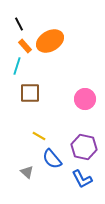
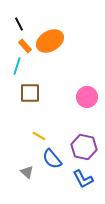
pink circle: moved 2 px right, 2 px up
blue L-shape: moved 1 px right
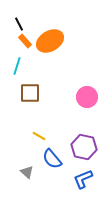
orange rectangle: moved 5 px up
blue L-shape: rotated 95 degrees clockwise
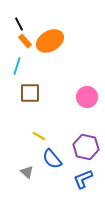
purple hexagon: moved 2 px right
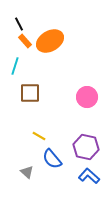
cyan line: moved 2 px left
blue L-shape: moved 6 px right, 3 px up; rotated 65 degrees clockwise
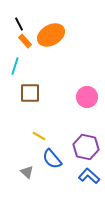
orange ellipse: moved 1 px right, 6 px up
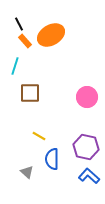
blue semicircle: rotated 40 degrees clockwise
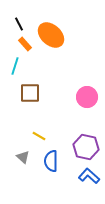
orange ellipse: rotated 72 degrees clockwise
orange rectangle: moved 3 px down
blue semicircle: moved 1 px left, 2 px down
gray triangle: moved 4 px left, 15 px up
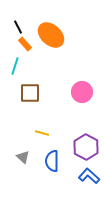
black line: moved 1 px left, 3 px down
pink circle: moved 5 px left, 5 px up
yellow line: moved 3 px right, 3 px up; rotated 16 degrees counterclockwise
purple hexagon: rotated 15 degrees clockwise
blue semicircle: moved 1 px right
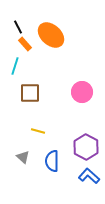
yellow line: moved 4 px left, 2 px up
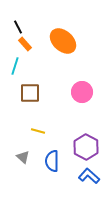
orange ellipse: moved 12 px right, 6 px down
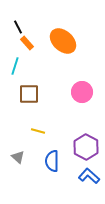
orange rectangle: moved 2 px right, 1 px up
brown square: moved 1 px left, 1 px down
gray triangle: moved 5 px left
